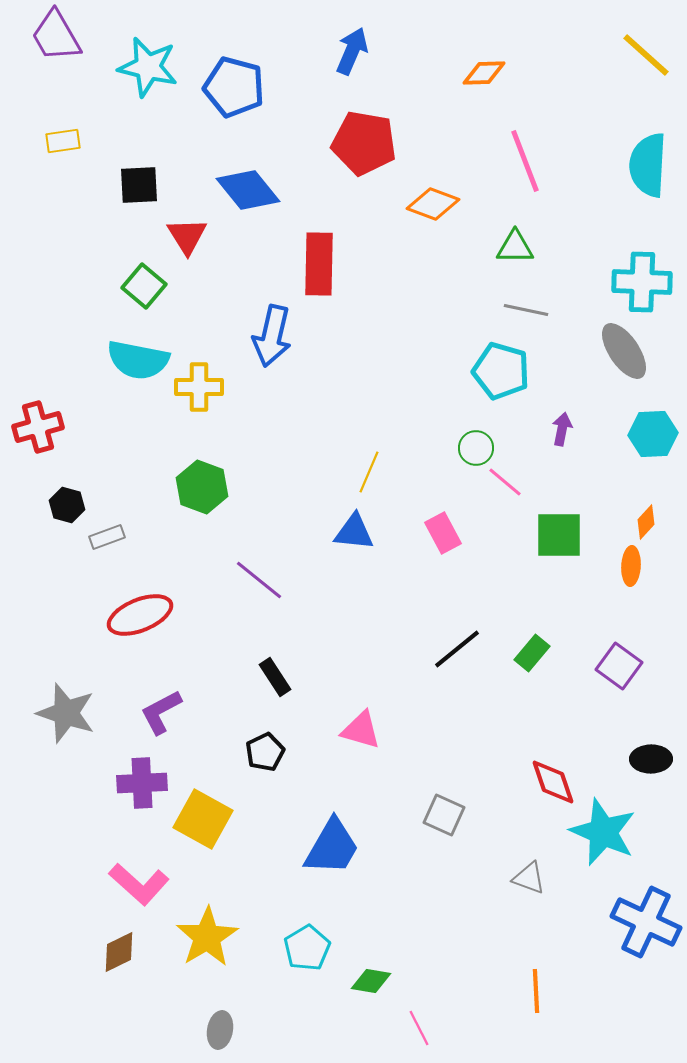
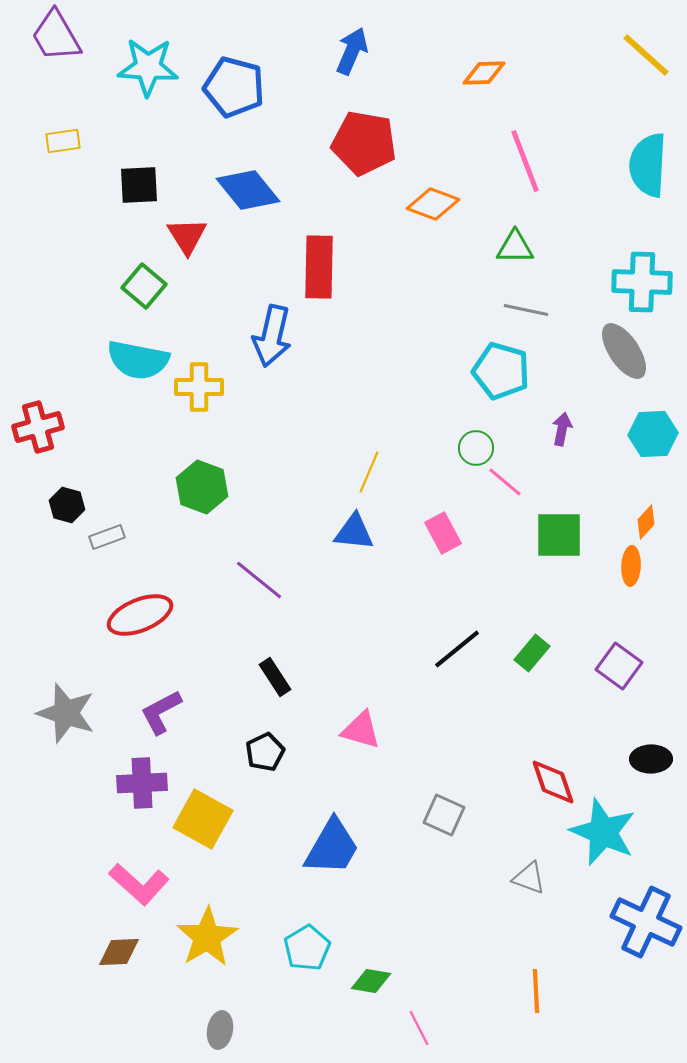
cyan star at (148, 67): rotated 10 degrees counterclockwise
red rectangle at (319, 264): moved 3 px down
brown diamond at (119, 952): rotated 24 degrees clockwise
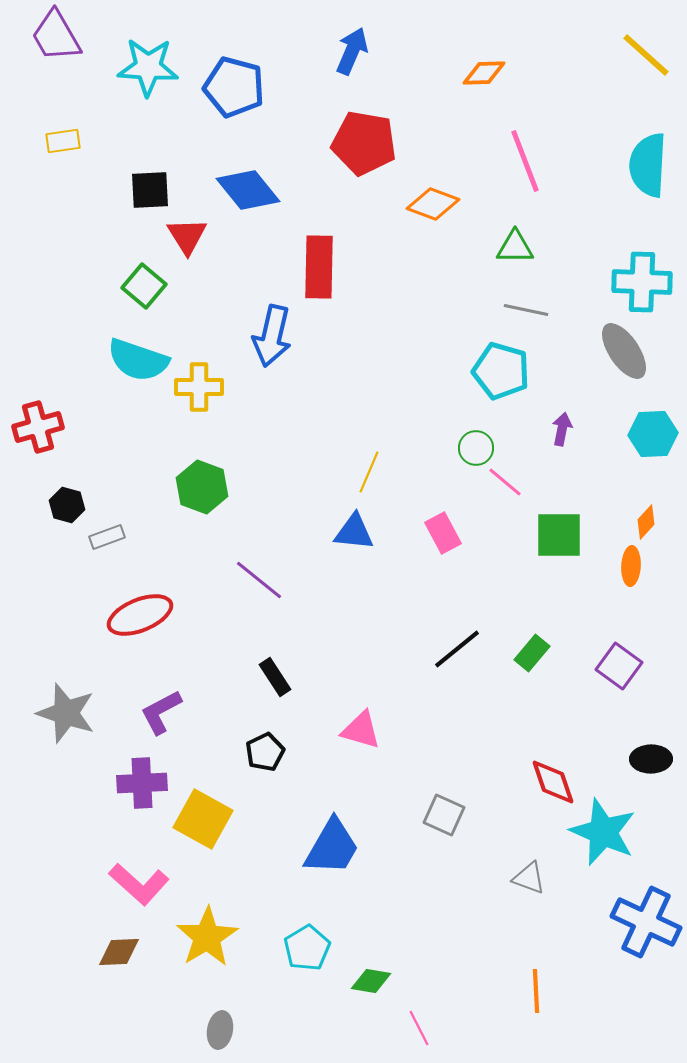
black square at (139, 185): moved 11 px right, 5 px down
cyan semicircle at (138, 360): rotated 8 degrees clockwise
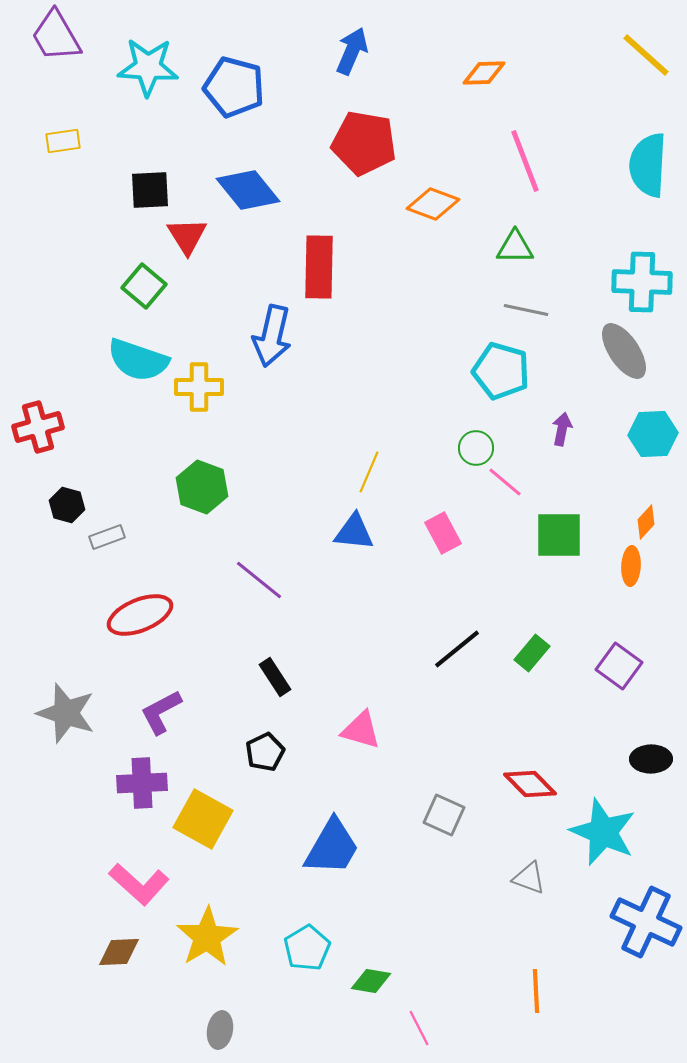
red diamond at (553, 782): moved 23 px left, 2 px down; rotated 26 degrees counterclockwise
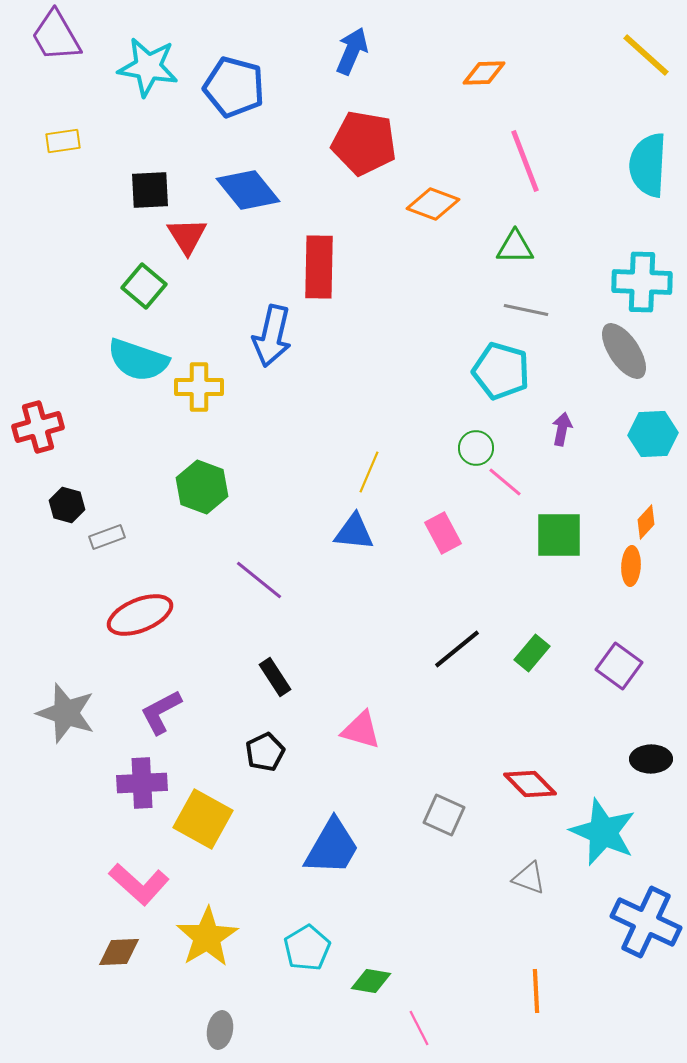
cyan star at (148, 67): rotated 6 degrees clockwise
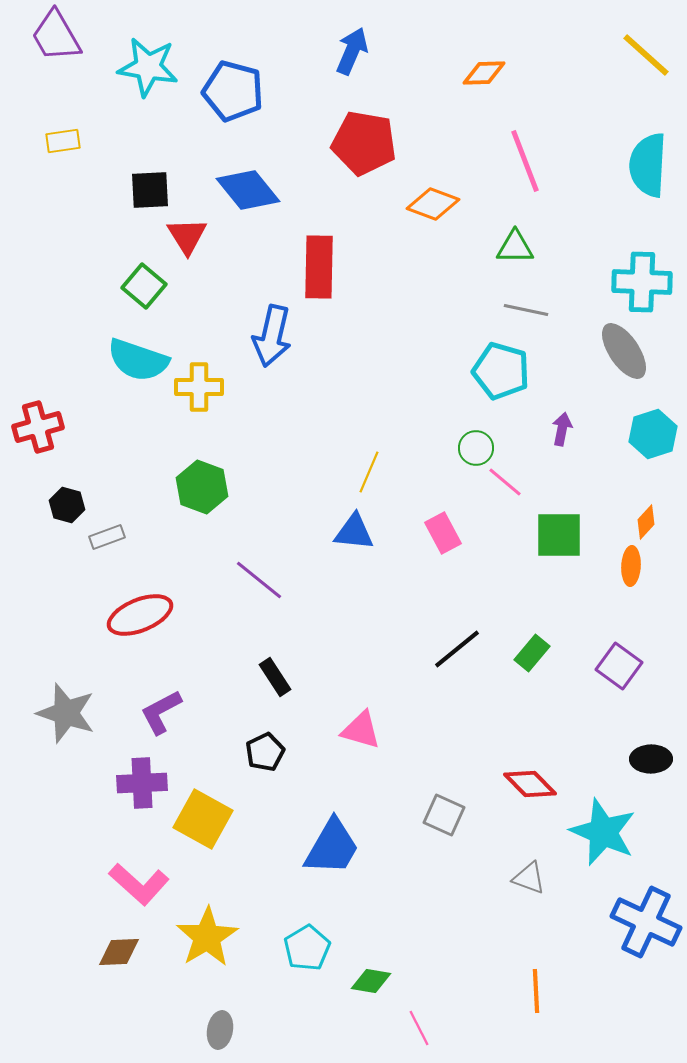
blue pentagon at (234, 87): moved 1 px left, 4 px down
cyan hexagon at (653, 434): rotated 15 degrees counterclockwise
